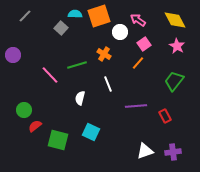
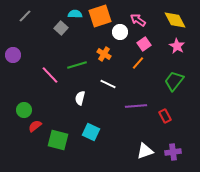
orange square: moved 1 px right
white line: rotated 42 degrees counterclockwise
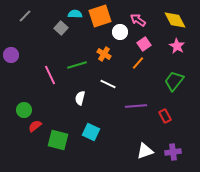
purple circle: moved 2 px left
pink line: rotated 18 degrees clockwise
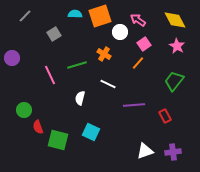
gray square: moved 7 px left, 6 px down; rotated 16 degrees clockwise
purple circle: moved 1 px right, 3 px down
purple line: moved 2 px left, 1 px up
red semicircle: moved 3 px right, 1 px down; rotated 72 degrees counterclockwise
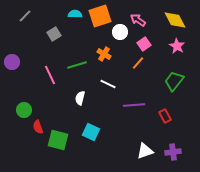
purple circle: moved 4 px down
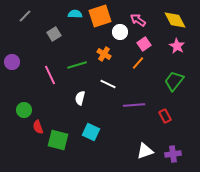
purple cross: moved 2 px down
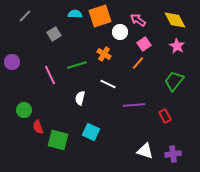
white triangle: rotated 36 degrees clockwise
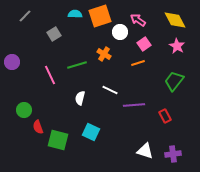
orange line: rotated 32 degrees clockwise
white line: moved 2 px right, 6 px down
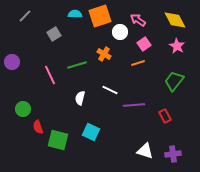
green circle: moved 1 px left, 1 px up
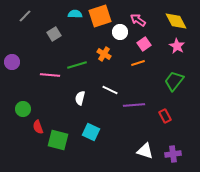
yellow diamond: moved 1 px right, 1 px down
pink line: rotated 60 degrees counterclockwise
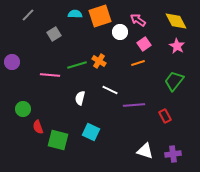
gray line: moved 3 px right, 1 px up
orange cross: moved 5 px left, 7 px down
